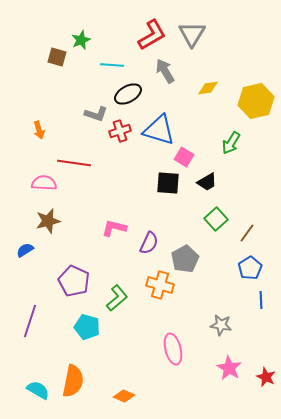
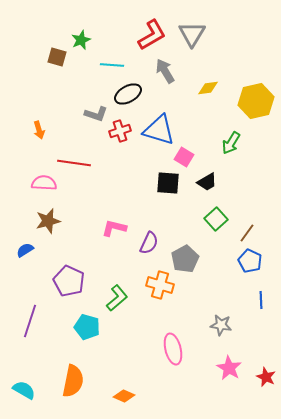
blue pentagon: moved 7 px up; rotated 15 degrees counterclockwise
purple pentagon: moved 5 px left
cyan semicircle: moved 14 px left
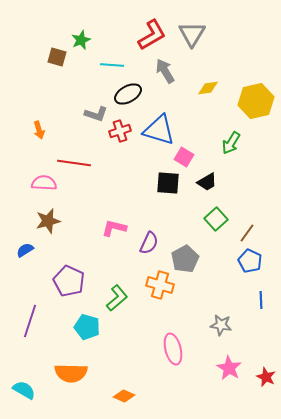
orange semicircle: moved 2 px left, 8 px up; rotated 80 degrees clockwise
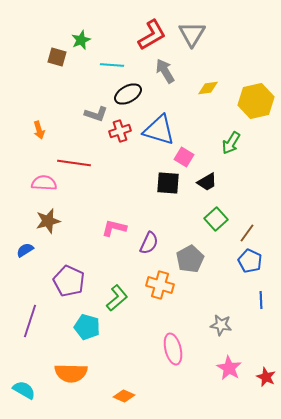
gray pentagon: moved 5 px right
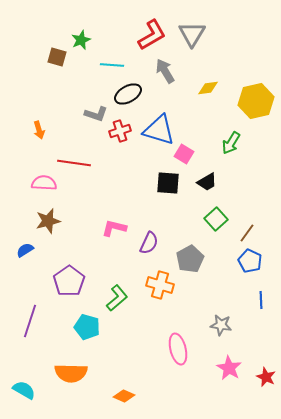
pink square: moved 3 px up
purple pentagon: rotated 12 degrees clockwise
pink ellipse: moved 5 px right
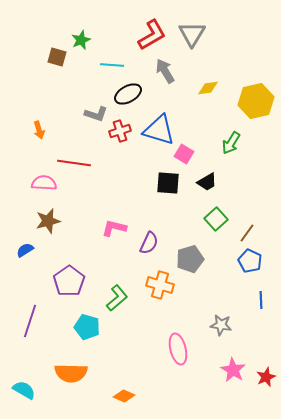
gray pentagon: rotated 12 degrees clockwise
pink star: moved 4 px right, 2 px down
red star: rotated 24 degrees clockwise
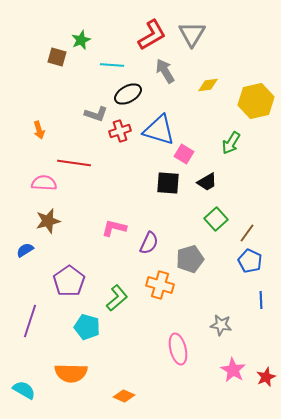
yellow diamond: moved 3 px up
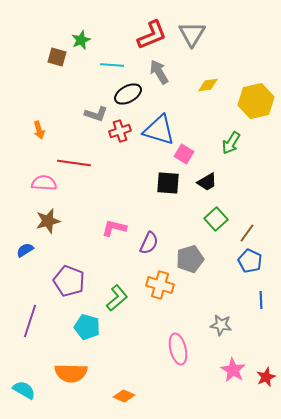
red L-shape: rotated 8 degrees clockwise
gray arrow: moved 6 px left, 1 px down
purple pentagon: rotated 16 degrees counterclockwise
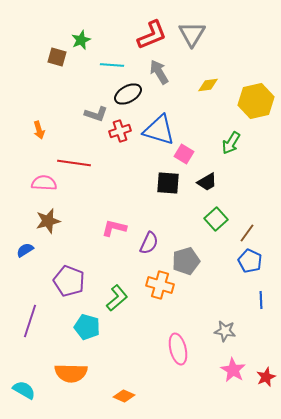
gray pentagon: moved 4 px left, 2 px down
gray star: moved 4 px right, 6 px down
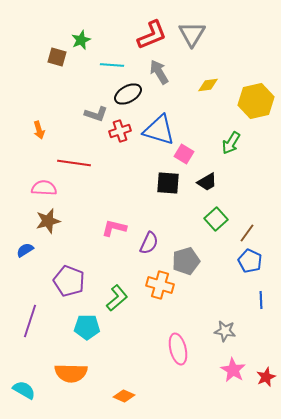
pink semicircle: moved 5 px down
cyan pentagon: rotated 15 degrees counterclockwise
